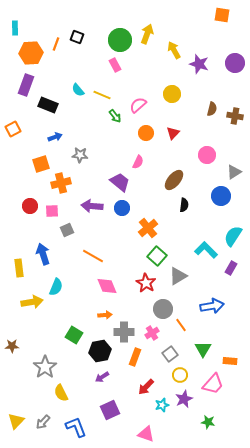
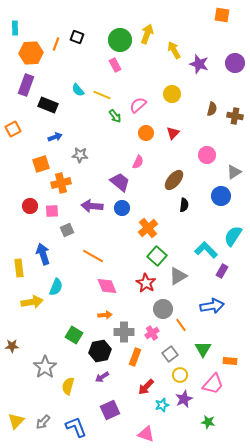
purple rectangle at (231, 268): moved 9 px left, 3 px down
yellow semicircle at (61, 393): moved 7 px right, 7 px up; rotated 42 degrees clockwise
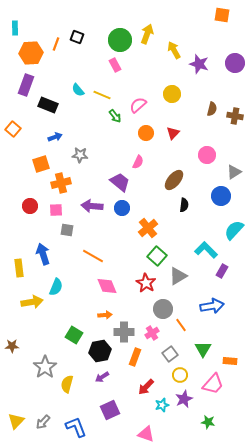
orange square at (13, 129): rotated 21 degrees counterclockwise
pink square at (52, 211): moved 4 px right, 1 px up
gray square at (67, 230): rotated 32 degrees clockwise
cyan semicircle at (233, 236): moved 1 px right, 6 px up; rotated 10 degrees clockwise
yellow semicircle at (68, 386): moved 1 px left, 2 px up
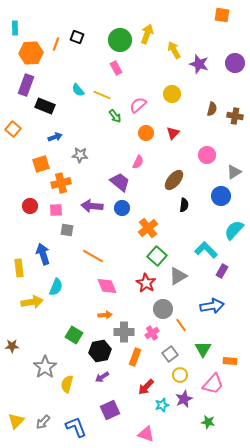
pink rectangle at (115, 65): moved 1 px right, 3 px down
black rectangle at (48, 105): moved 3 px left, 1 px down
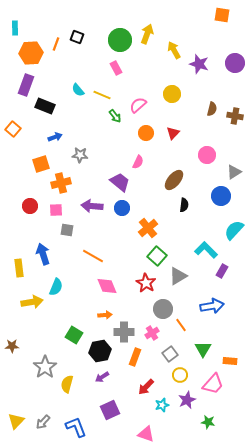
purple star at (184, 399): moved 3 px right, 1 px down
